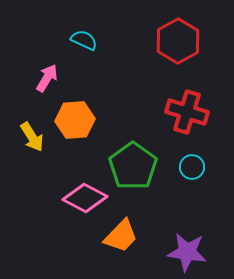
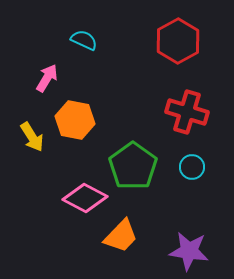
orange hexagon: rotated 15 degrees clockwise
purple star: moved 2 px right, 1 px up
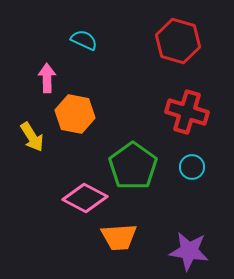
red hexagon: rotated 15 degrees counterclockwise
pink arrow: rotated 32 degrees counterclockwise
orange hexagon: moved 6 px up
orange trapezoid: moved 2 px left, 1 px down; rotated 42 degrees clockwise
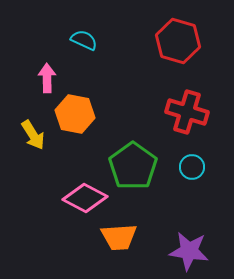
yellow arrow: moved 1 px right, 2 px up
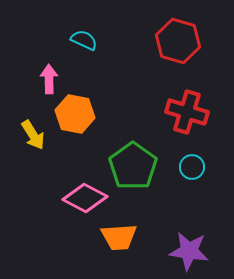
pink arrow: moved 2 px right, 1 px down
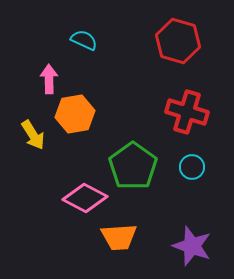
orange hexagon: rotated 21 degrees counterclockwise
purple star: moved 3 px right, 5 px up; rotated 12 degrees clockwise
